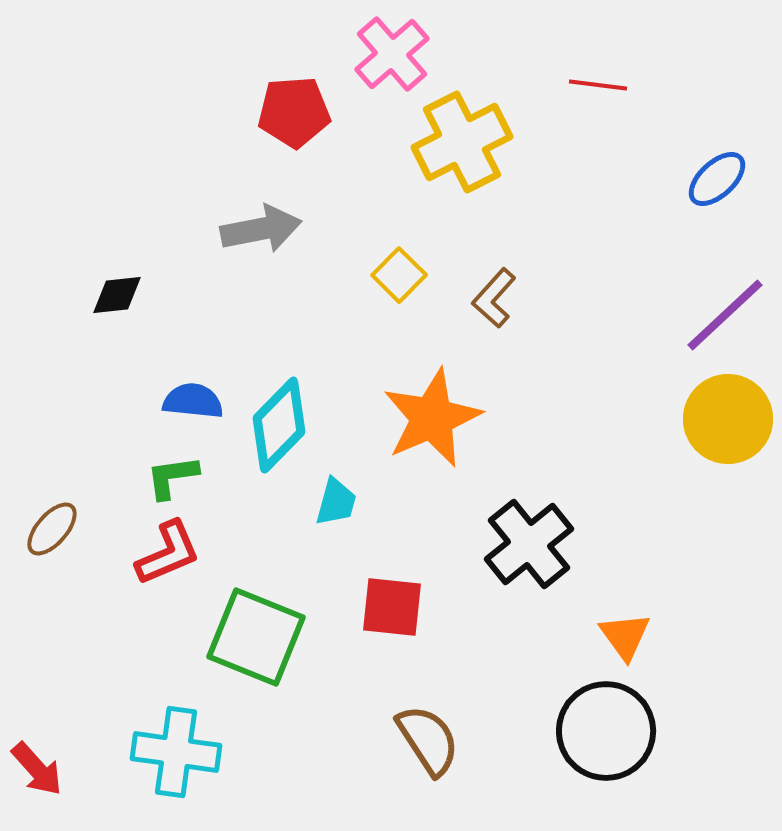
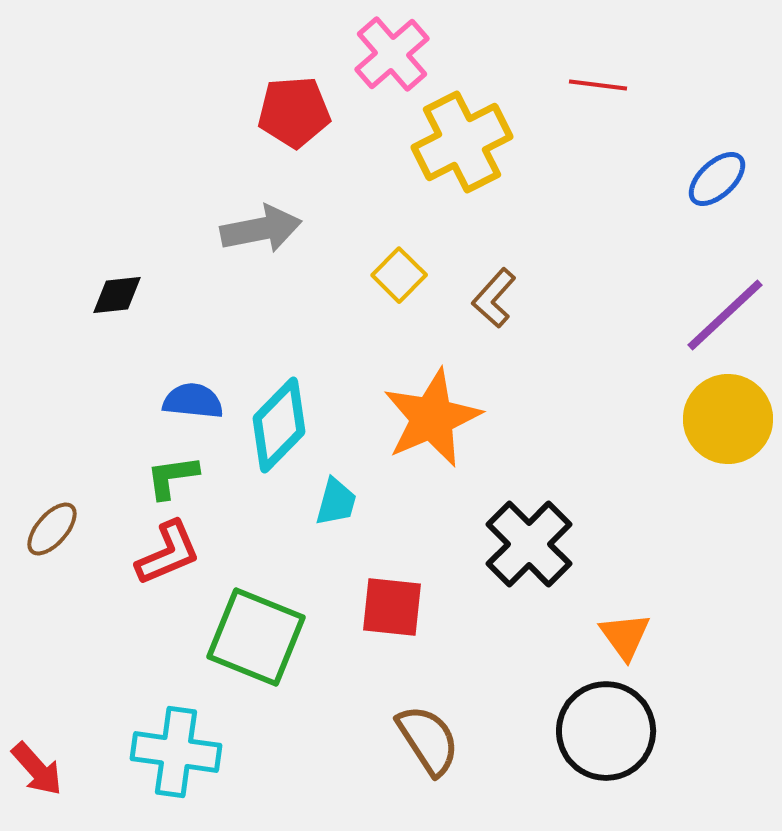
black cross: rotated 6 degrees counterclockwise
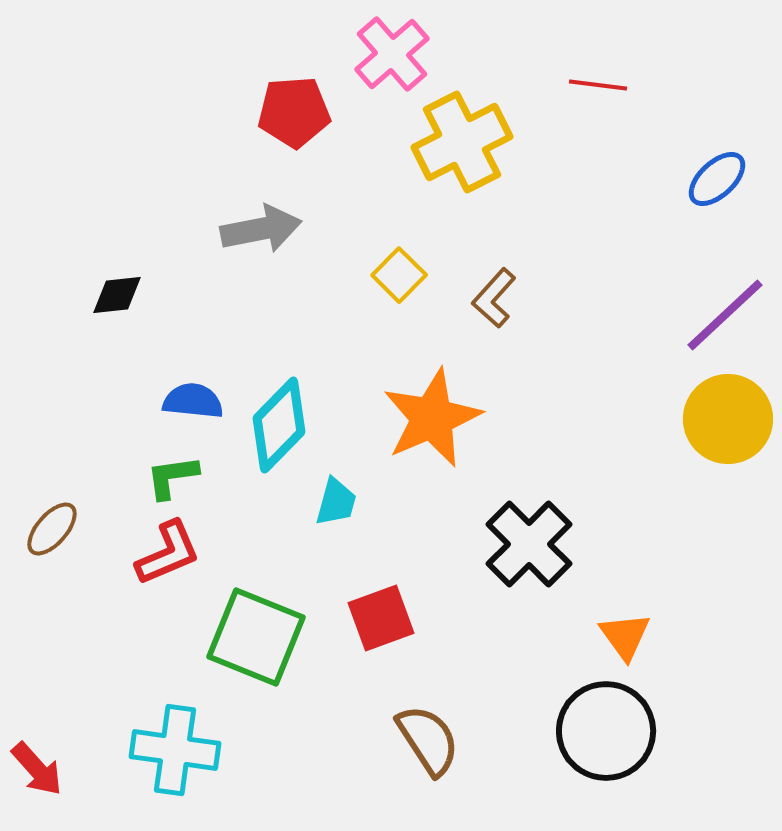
red square: moved 11 px left, 11 px down; rotated 26 degrees counterclockwise
cyan cross: moved 1 px left, 2 px up
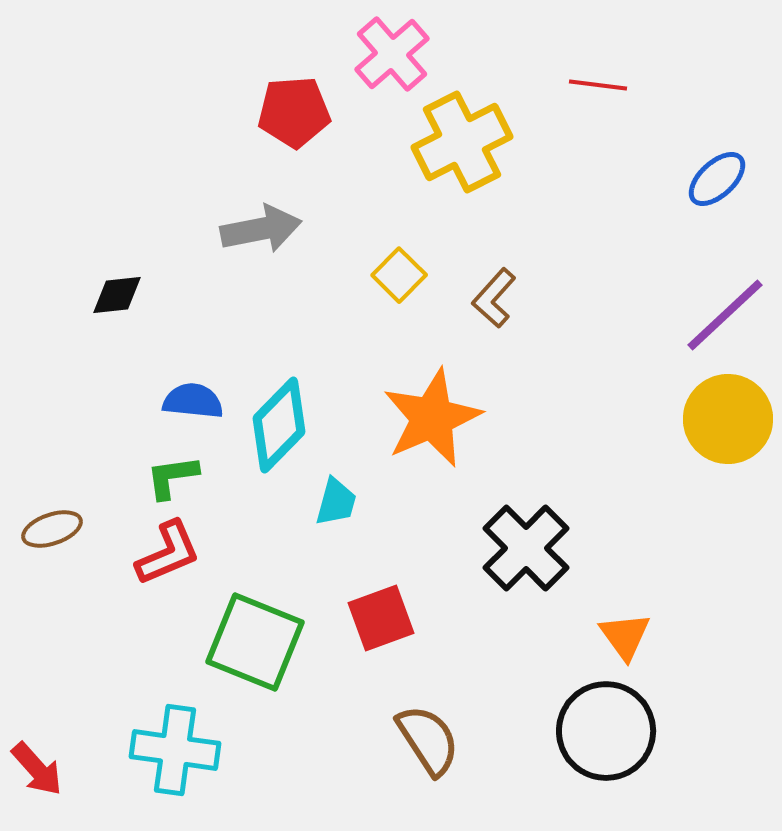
brown ellipse: rotated 30 degrees clockwise
black cross: moved 3 px left, 4 px down
green square: moved 1 px left, 5 px down
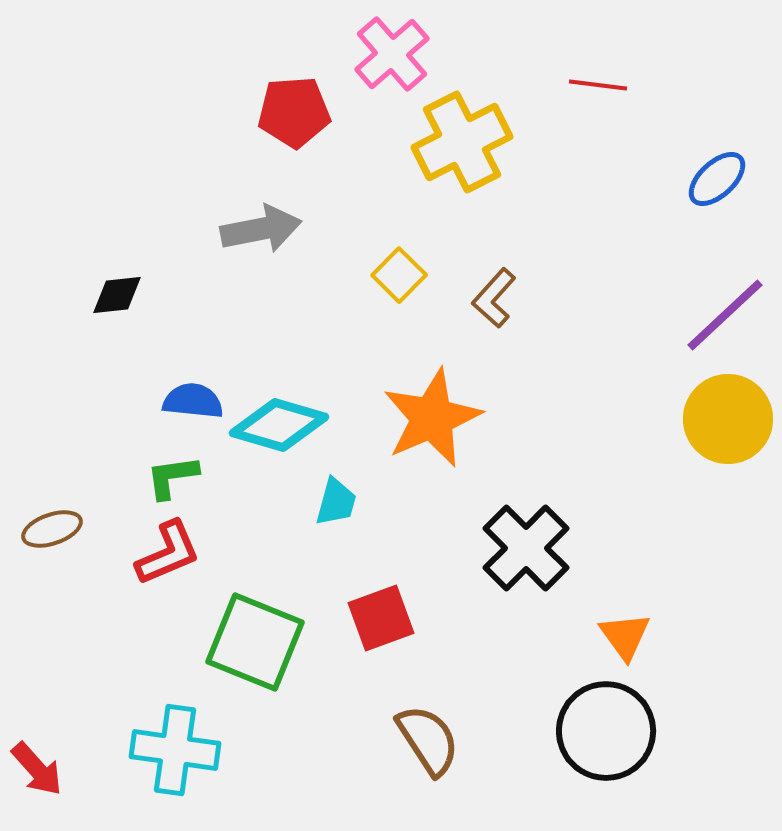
cyan diamond: rotated 62 degrees clockwise
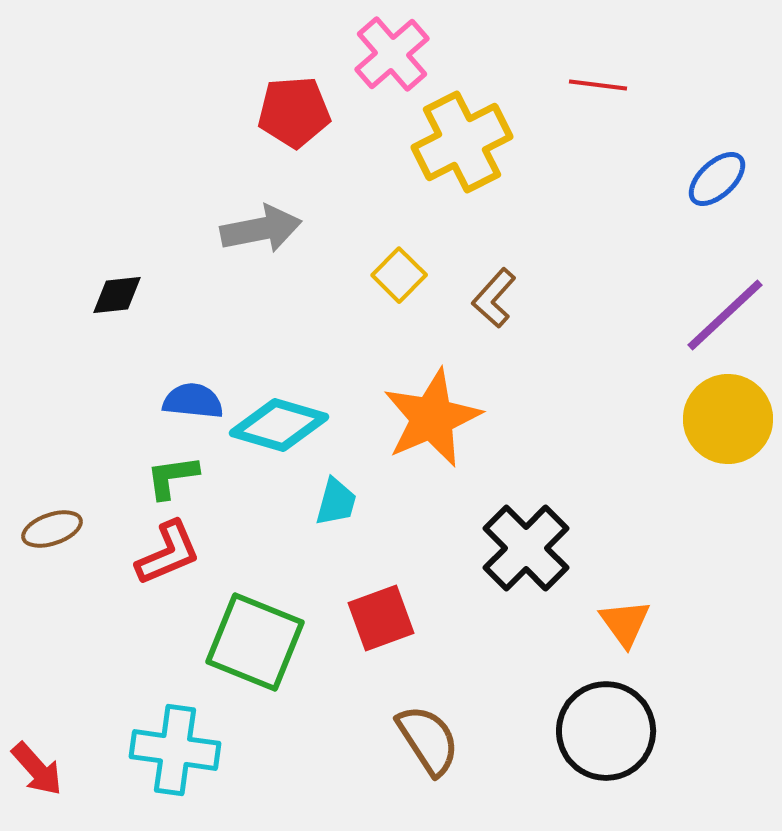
orange triangle: moved 13 px up
